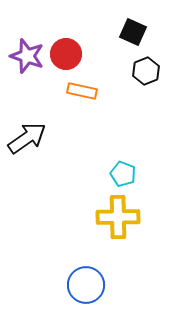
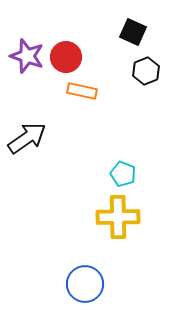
red circle: moved 3 px down
blue circle: moved 1 px left, 1 px up
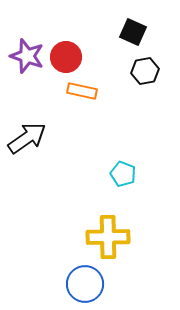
black hexagon: moved 1 px left; rotated 12 degrees clockwise
yellow cross: moved 10 px left, 20 px down
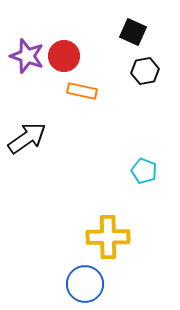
red circle: moved 2 px left, 1 px up
cyan pentagon: moved 21 px right, 3 px up
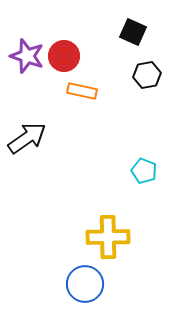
black hexagon: moved 2 px right, 4 px down
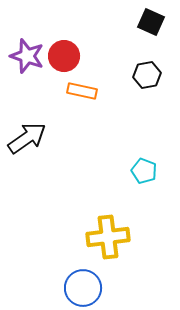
black square: moved 18 px right, 10 px up
yellow cross: rotated 6 degrees counterclockwise
blue circle: moved 2 px left, 4 px down
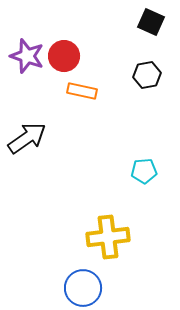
cyan pentagon: rotated 25 degrees counterclockwise
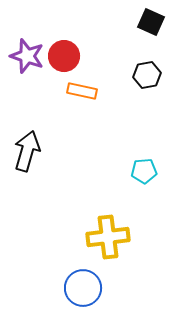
black arrow: moved 13 px down; rotated 39 degrees counterclockwise
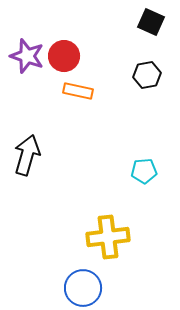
orange rectangle: moved 4 px left
black arrow: moved 4 px down
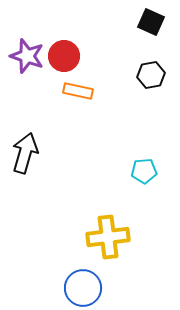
black hexagon: moved 4 px right
black arrow: moved 2 px left, 2 px up
